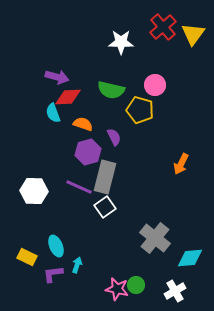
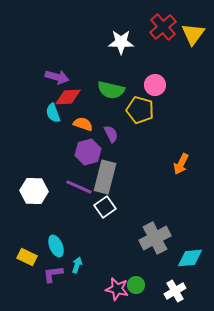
purple semicircle: moved 3 px left, 3 px up
gray cross: rotated 24 degrees clockwise
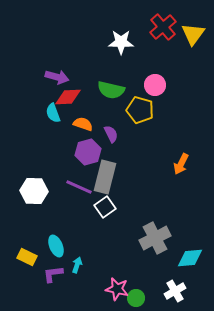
green circle: moved 13 px down
